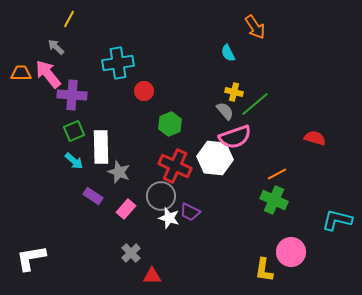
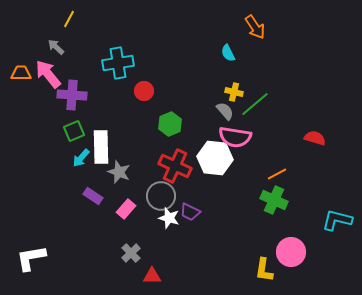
pink semicircle: rotated 28 degrees clockwise
cyan arrow: moved 7 px right, 3 px up; rotated 90 degrees clockwise
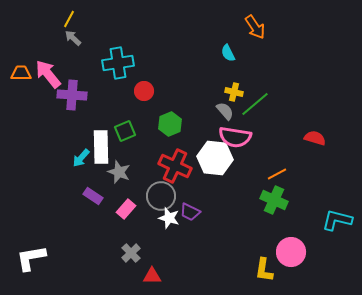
gray arrow: moved 17 px right, 9 px up
green square: moved 51 px right
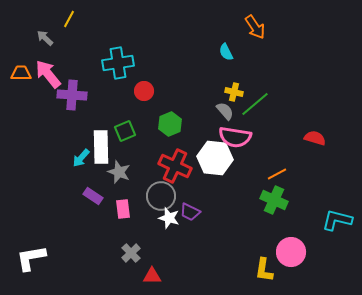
gray arrow: moved 28 px left
cyan semicircle: moved 2 px left, 1 px up
pink rectangle: moved 3 px left; rotated 48 degrees counterclockwise
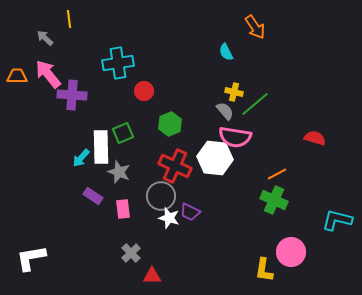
yellow line: rotated 36 degrees counterclockwise
orange trapezoid: moved 4 px left, 3 px down
green square: moved 2 px left, 2 px down
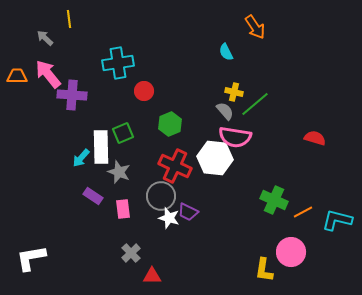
orange line: moved 26 px right, 38 px down
purple trapezoid: moved 2 px left
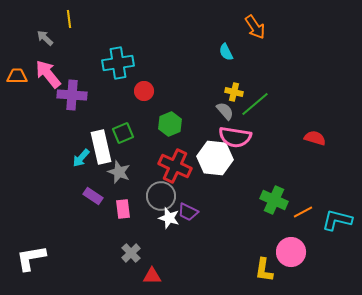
white rectangle: rotated 12 degrees counterclockwise
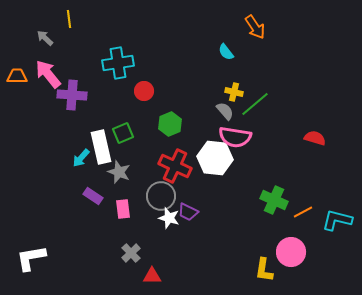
cyan semicircle: rotated 12 degrees counterclockwise
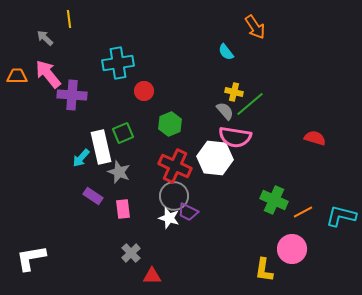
green line: moved 5 px left
gray circle: moved 13 px right
cyan L-shape: moved 4 px right, 4 px up
pink circle: moved 1 px right, 3 px up
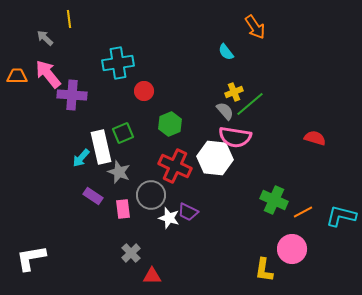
yellow cross: rotated 36 degrees counterclockwise
gray circle: moved 23 px left, 1 px up
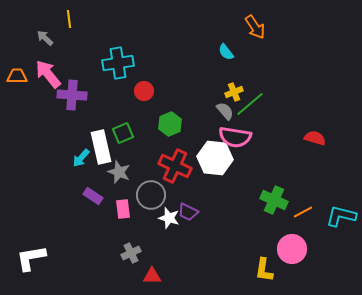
gray cross: rotated 18 degrees clockwise
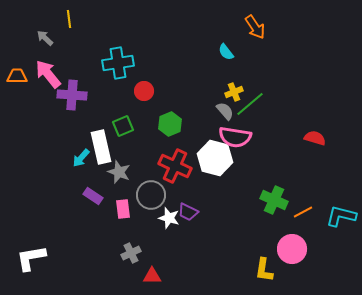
green square: moved 7 px up
white hexagon: rotated 8 degrees clockwise
